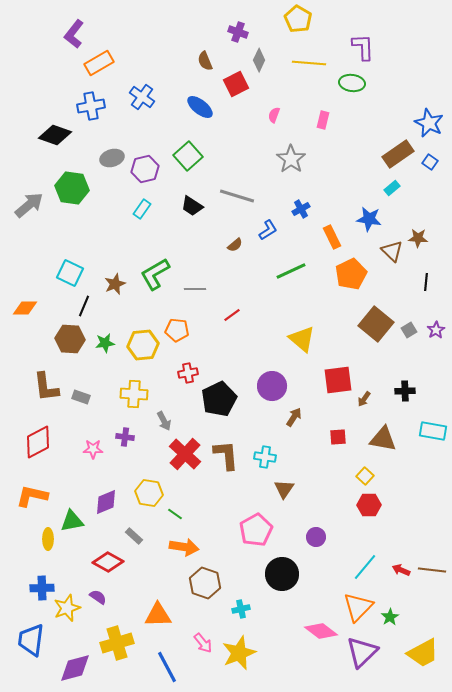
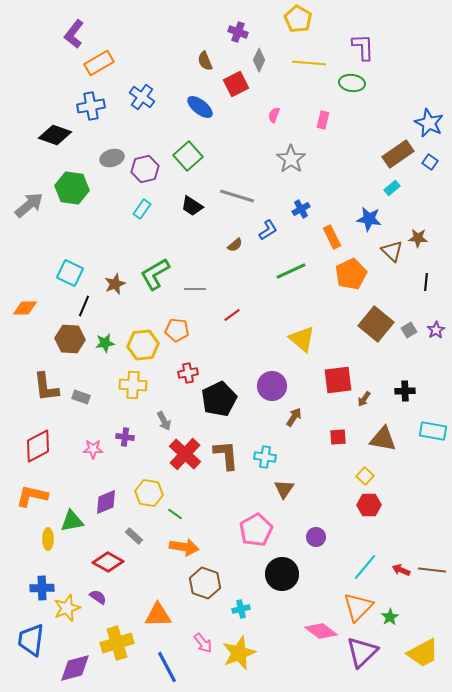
yellow cross at (134, 394): moved 1 px left, 9 px up
red diamond at (38, 442): moved 4 px down
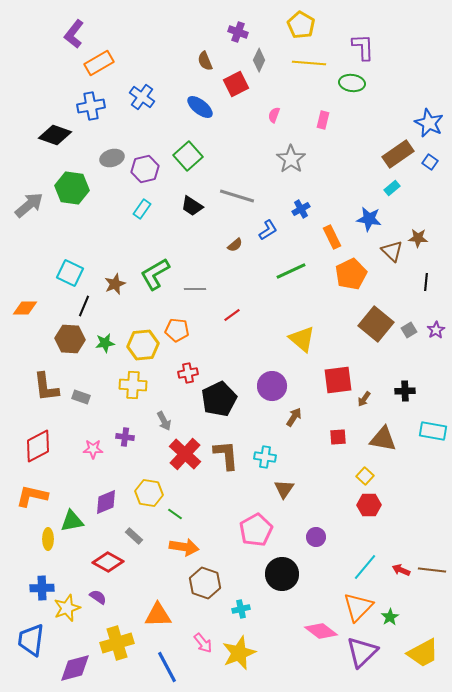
yellow pentagon at (298, 19): moved 3 px right, 6 px down
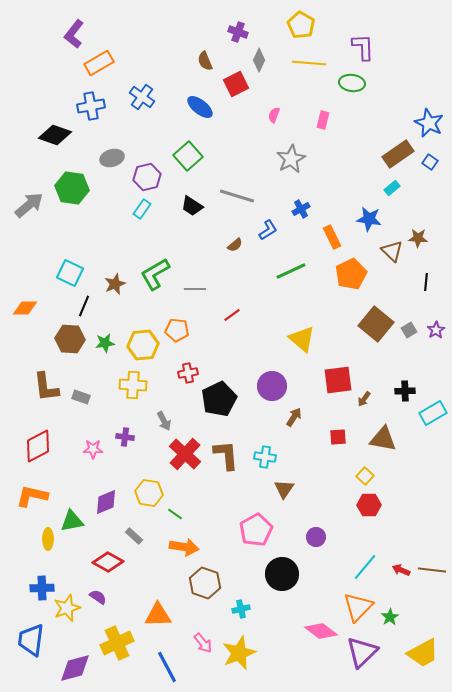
gray star at (291, 159): rotated 8 degrees clockwise
purple hexagon at (145, 169): moved 2 px right, 8 px down
cyan rectangle at (433, 431): moved 18 px up; rotated 40 degrees counterclockwise
yellow cross at (117, 643): rotated 8 degrees counterclockwise
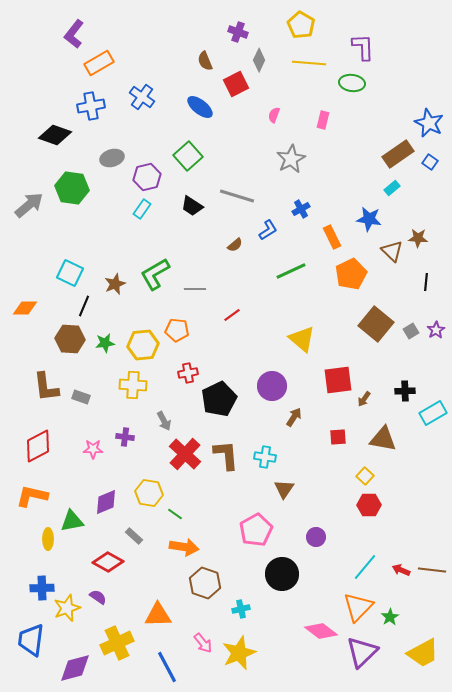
gray square at (409, 330): moved 2 px right, 1 px down
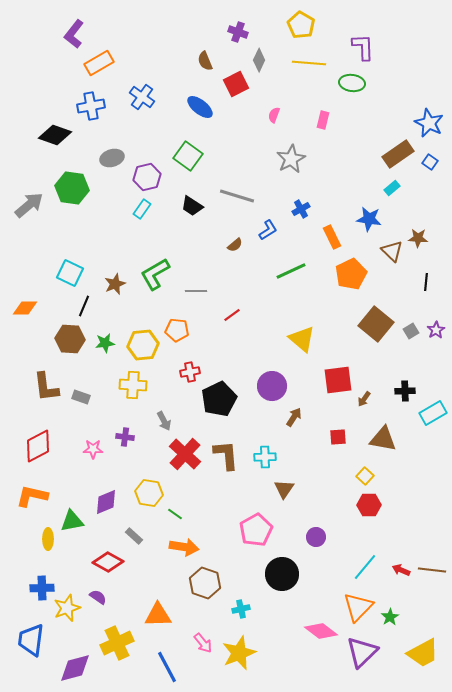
green square at (188, 156): rotated 12 degrees counterclockwise
gray line at (195, 289): moved 1 px right, 2 px down
red cross at (188, 373): moved 2 px right, 1 px up
cyan cross at (265, 457): rotated 10 degrees counterclockwise
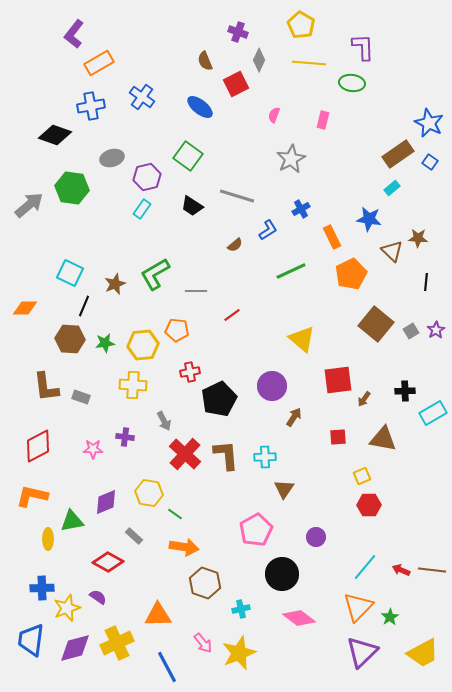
yellow square at (365, 476): moved 3 px left; rotated 24 degrees clockwise
pink diamond at (321, 631): moved 22 px left, 13 px up
purple diamond at (75, 668): moved 20 px up
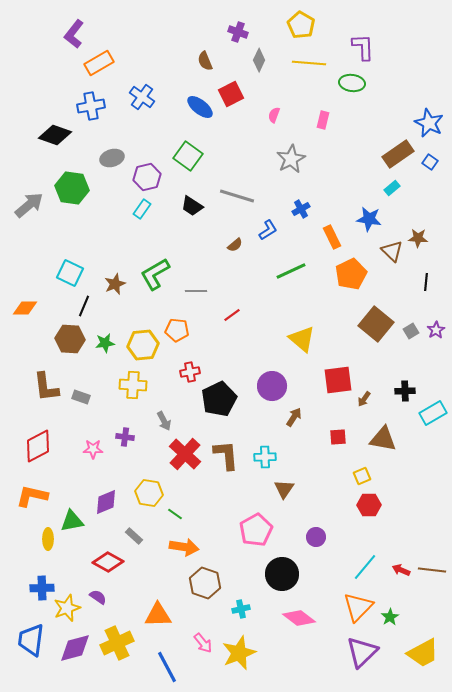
red square at (236, 84): moved 5 px left, 10 px down
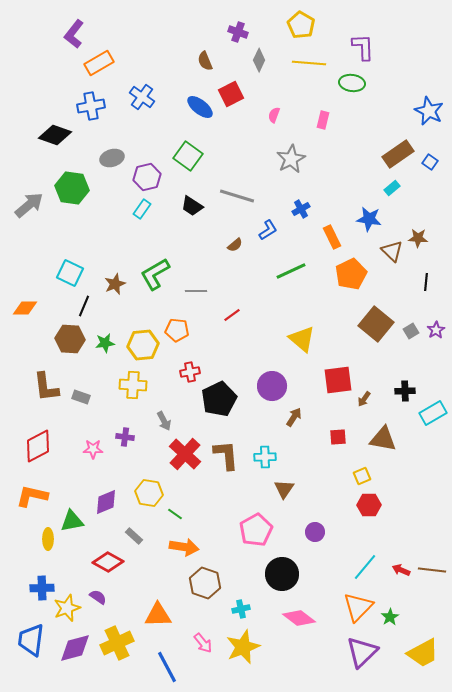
blue star at (429, 123): moved 12 px up
purple circle at (316, 537): moved 1 px left, 5 px up
yellow star at (239, 653): moved 4 px right, 6 px up
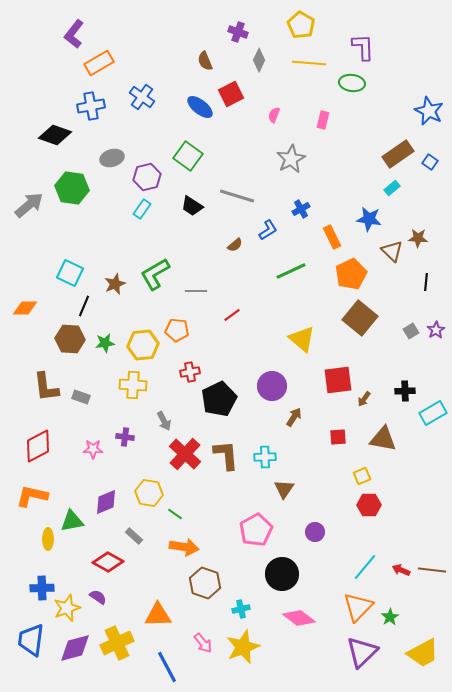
brown square at (376, 324): moved 16 px left, 6 px up
